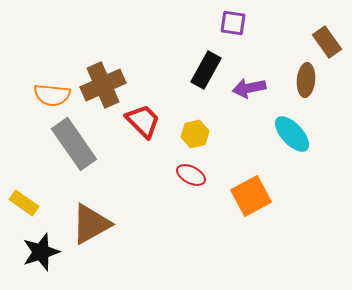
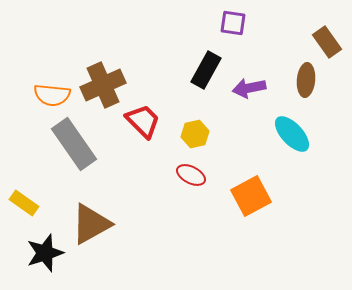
black star: moved 4 px right, 1 px down
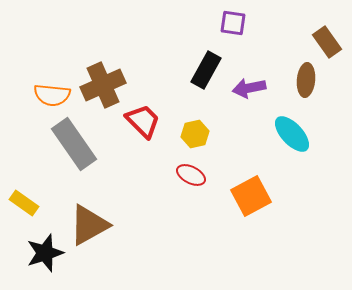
brown triangle: moved 2 px left, 1 px down
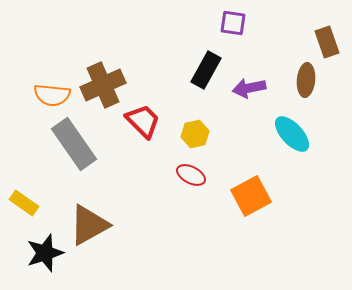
brown rectangle: rotated 16 degrees clockwise
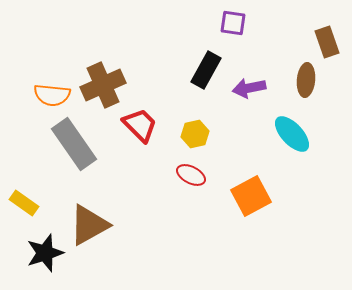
red trapezoid: moved 3 px left, 4 px down
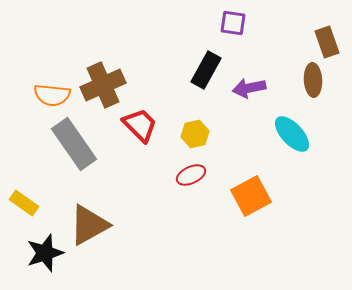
brown ellipse: moved 7 px right; rotated 8 degrees counterclockwise
red ellipse: rotated 52 degrees counterclockwise
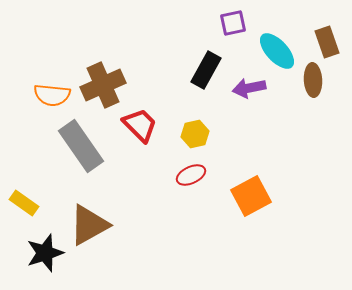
purple square: rotated 20 degrees counterclockwise
cyan ellipse: moved 15 px left, 83 px up
gray rectangle: moved 7 px right, 2 px down
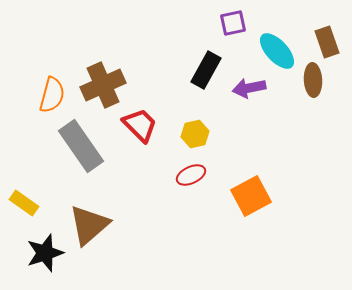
orange semicircle: rotated 81 degrees counterclockwise
brown triangle: rotated 12 degrees counterclockwise
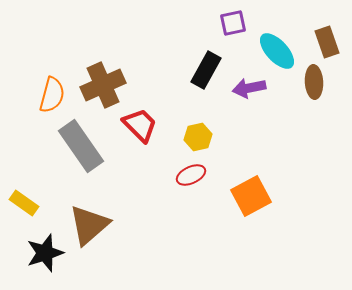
brown ellipse: moved 1 px right, 2 px down
yellow hexagon: moved 3 px right, 3 px down
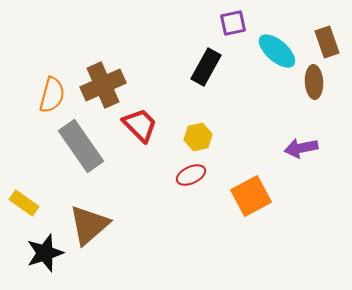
cyan ellipse: rotated 6 degrees counterclockwise
black rectangle: moved 3 px up
purple arrow: moved 52 px right, 60 px down
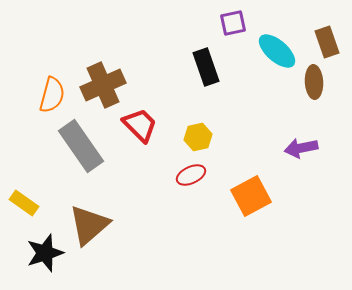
black rectangle: rotated 48 degrees counterclockwise
